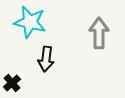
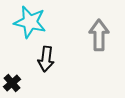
gray arrow: moved 2 px down
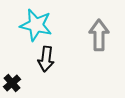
cyan star: moved 6 px right, 3 px down
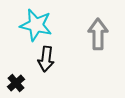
gray arrow: moved 1 px left, 1 px up
black cross: moved 4 px right
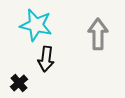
black cross: moved 3 px right
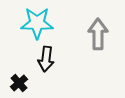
cyan star: moved 1 px right, 2 px up; rotated 12 degrees counterclockwise
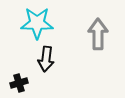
black cross: rotated 24 degrees clockwise
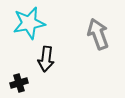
cyan star: moved 8 px left; rotated 12 degrees counterclockwise
gray arrow: rotated 20 degrees counterclockwise
